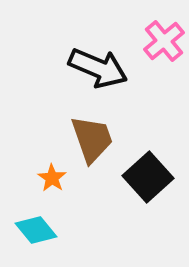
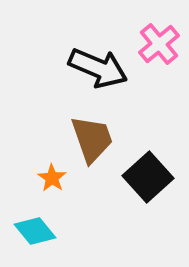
pink cross: moved 5 px left, 3 px down
cyan diamond: moved 1 px left, 1 px down
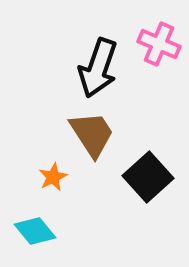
pink cross: rotated 27 degrees counterclockwise
black arrow: rotated 86 degrees clockwise
brown trapezoid: moved 5 px up; rotated 14 degrees counterclockwise
orange star: moved 1 px right, 1 px up; rotated 12 degrees clockwise
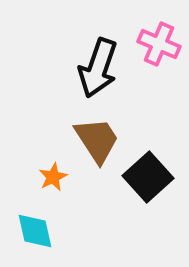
brown trapezoid: moved 5 px right, 6 px down
cyan diamond: rotated 27 degrees clockwise
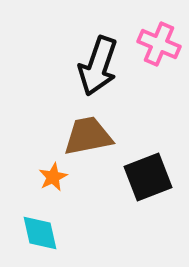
black arrow: moved 2 px up
brown trapezoid: moved 9 px left, 4 px up; rotated 68 degrees counterclockwise
black square: rotated 21 degrees clockwise
cyan diamond: moved 5 px right, 2 px down
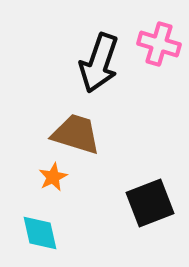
pink cross: rotated 6 degrees counterclockwise
black arrow: moved 1 px right, 3 px up
brown trapezoid: moved 12 px left, 2 px up; rotated 28 degrees clockwise
black square: moved 2 px right, 26 px down
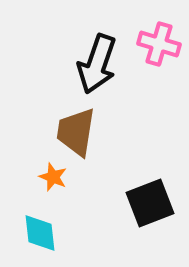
black arrow: moved 2 px left, 1 px down
brown trapezoid: moved 2 px up; rotated 98 degrees counterclockwise
orange star: rotated 24 degrees counterclockwise
cyan diamond: rotated 6 degrees clockwise
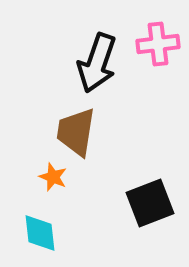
pink cross: moved 1 px left; rotated 24 degrees counterclockwise
black arrow: moved 1 px up
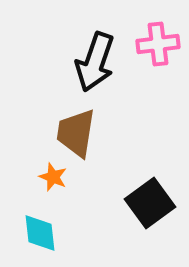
black arrow: moved 2 px left, 1 px up
brown trapezoid: moved 1 px down
black square: rotated 15 degrees counterclockwise
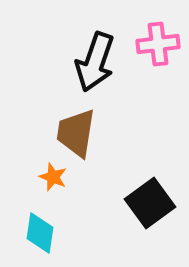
cyan diamond: rotated 15 degrees clockwise
